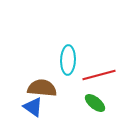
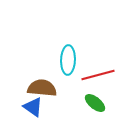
red line: moved 1 px left
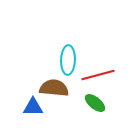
brown semicircle: moved 12 px right
blue triangle: rotated 35 degrees counterclockwise
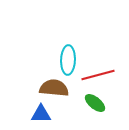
blue triangle: moved 8 px right, 7 px down
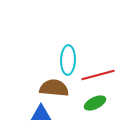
green ellipse: rotated 65 degrees counterclockwise
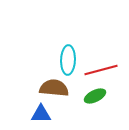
red line: moved 3 px right, 5 px up
green ellipse: moved 7 px up
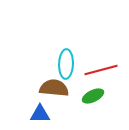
cyan ellipse: moved 2 px left, 4 px down
green ellipse: moved 2 px left
blue triangle: moved 1 px left
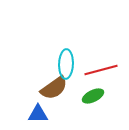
brown semicircle: rotated 140 degrees clockwise
blue triangle: moved 2 px left
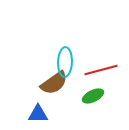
cyan ellipse: moved 1 px left, 2 px up
brown semicircle: moved 5 px up
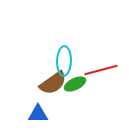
cyan ellipse: moved 1 px left, 1 px up
brown semicircle: moved 1 px left
green ellipse: moved 18 px left, 12 px up
